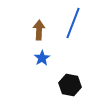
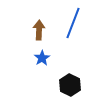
black hexagon: rotated 15 degrees clockwise
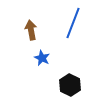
brown arrow: moved 8 px left; rotated 12 degrees counterclockwise
blue star: rotated 14 degrees counterclockwise
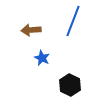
blue line: moved 2 px up
brown arrow: rotated 84 degrees counterclockwise
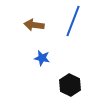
brown arrow: moved 3 px right, 5 px up; rotated 12 degrees clockwise
blue star: rotated 14 degrees counterclockwise
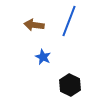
blue line: moved 4 px left
blue star: moved 1 px right, 1 px up; rotated 14 degrees clockwise
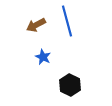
blue line: moved 2 px left; rotated 36 degrees counterclockwise
brown arrow: moved 2 px right; rotated 36 degrees counterclockwise
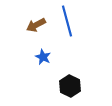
black hexagon: moved 1 px down
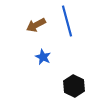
black hexagon: moved 4 px right
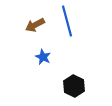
brown arrow: moved 1 px left
